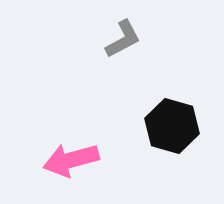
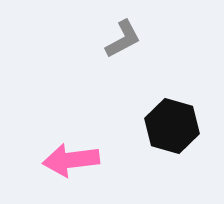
pink arrow: rotated 8 degrees clockwise
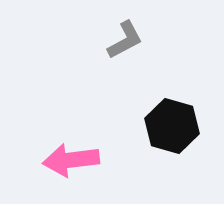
gray L-shape: moved 2 px right, 1 px down
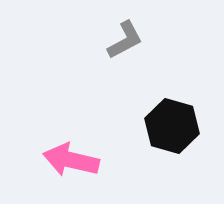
pink arrow: rotated 20 degrees clockwise
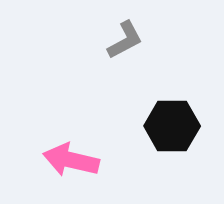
black hexagon: rotated 16 degrees counterclockwise
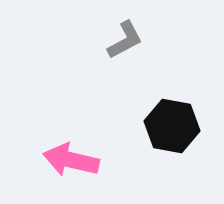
black hexagon: rotated 10 degrees clockwise
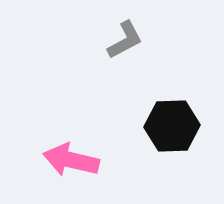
black hexagon: rotated 12 degrees counterclockwise
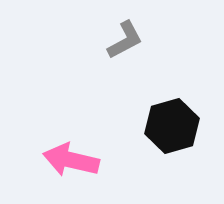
black hexagon: rotated 14 degrees counterclockwise
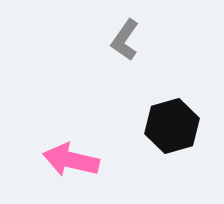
gray L-shape: rotated 153 degrees clockwise
